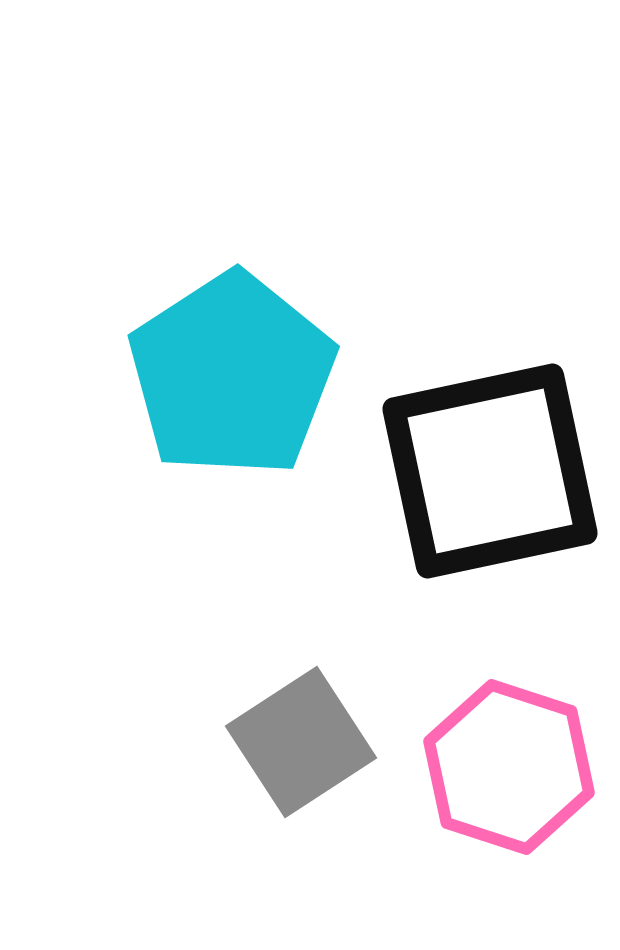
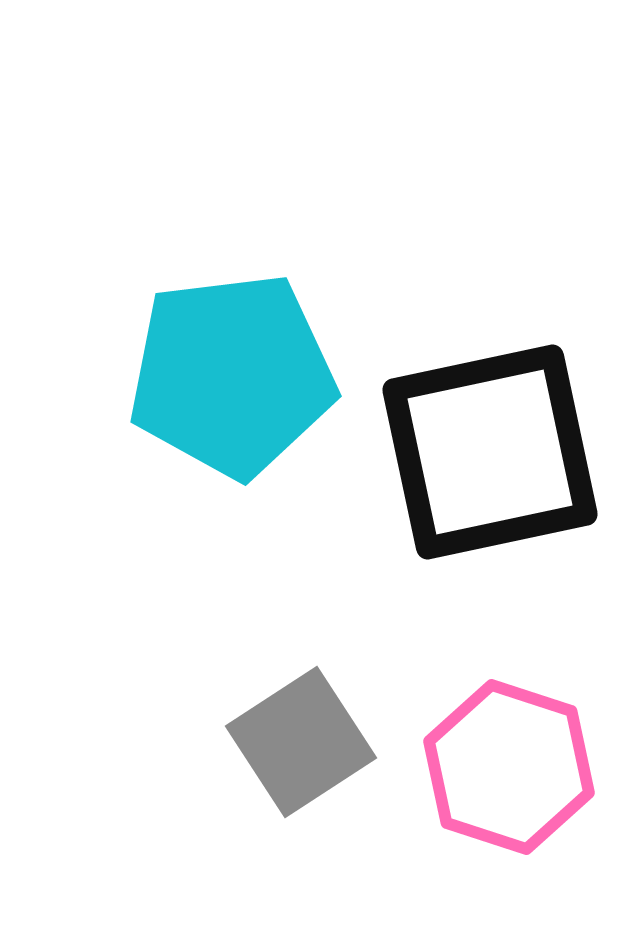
cyan pentagon: rotated 26 degrees clockwise
black square: moved 19 px up
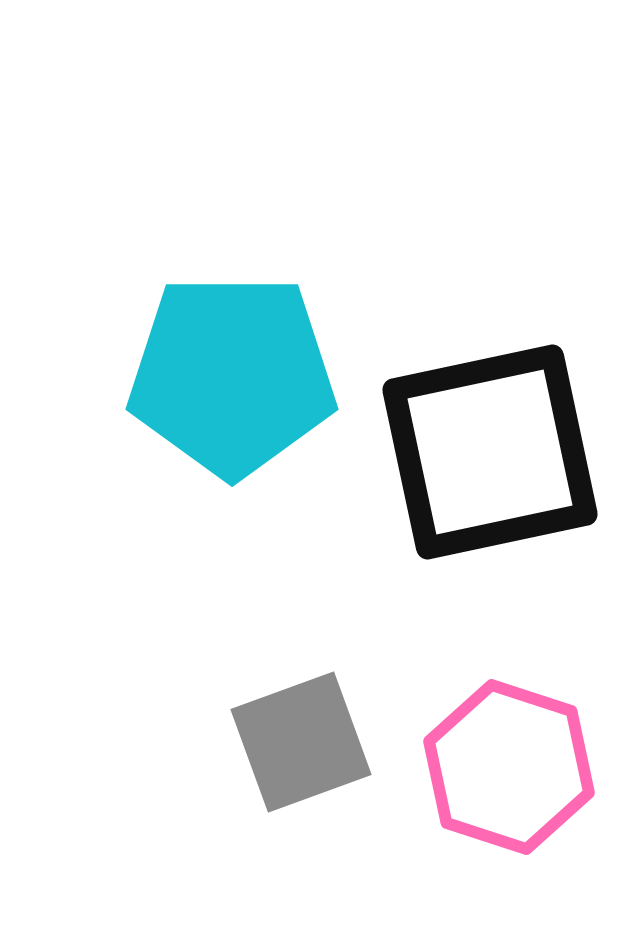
cyan pentagon: rotated 7 degrees clockwise
gray square: rotated 13 degrees clockwise
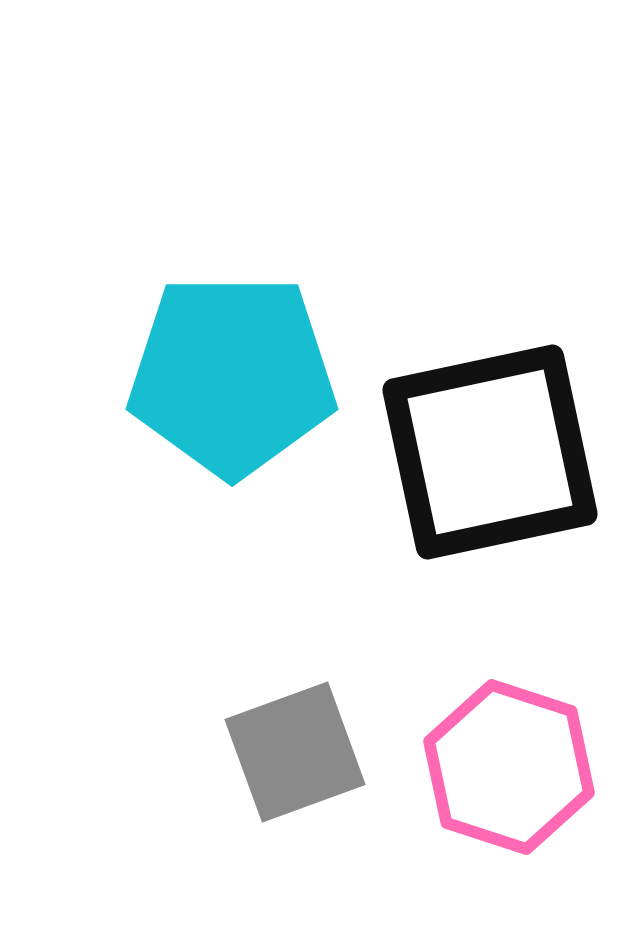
gray square: moved 6 px left, 10 px down
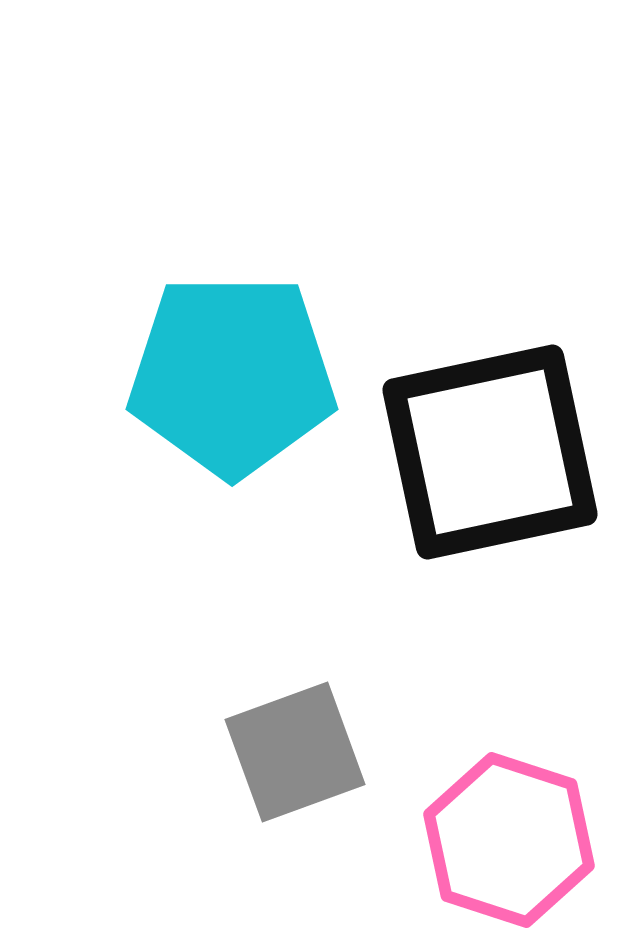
pink hexagon: moved 73 px down
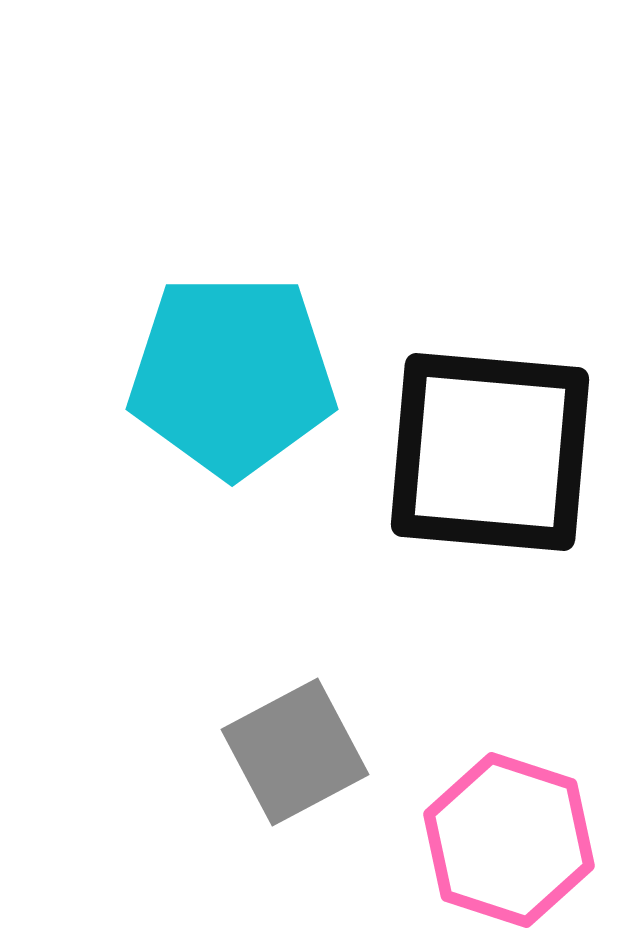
black square: rotated 17 degrees clockwise
gray square: rotated 8 degrees counterclockwise
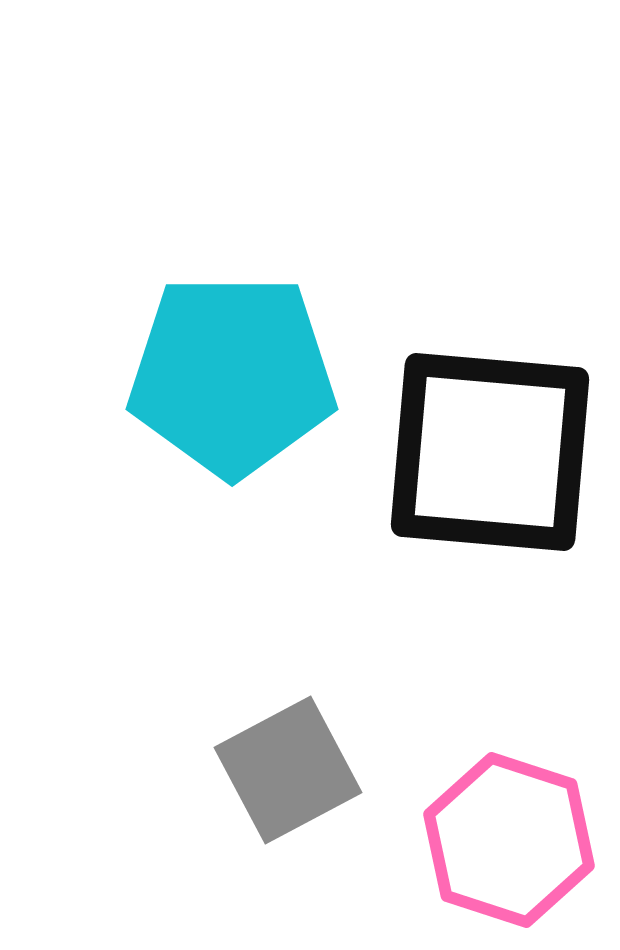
gray square: moved 7 px left, 18 px down
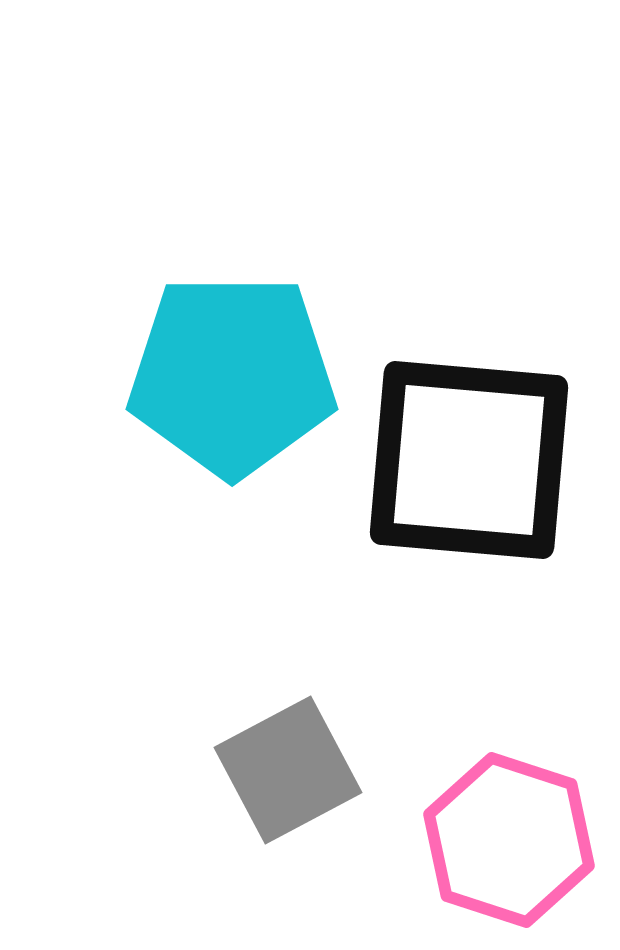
black square: moved 21 px left, 8 px down
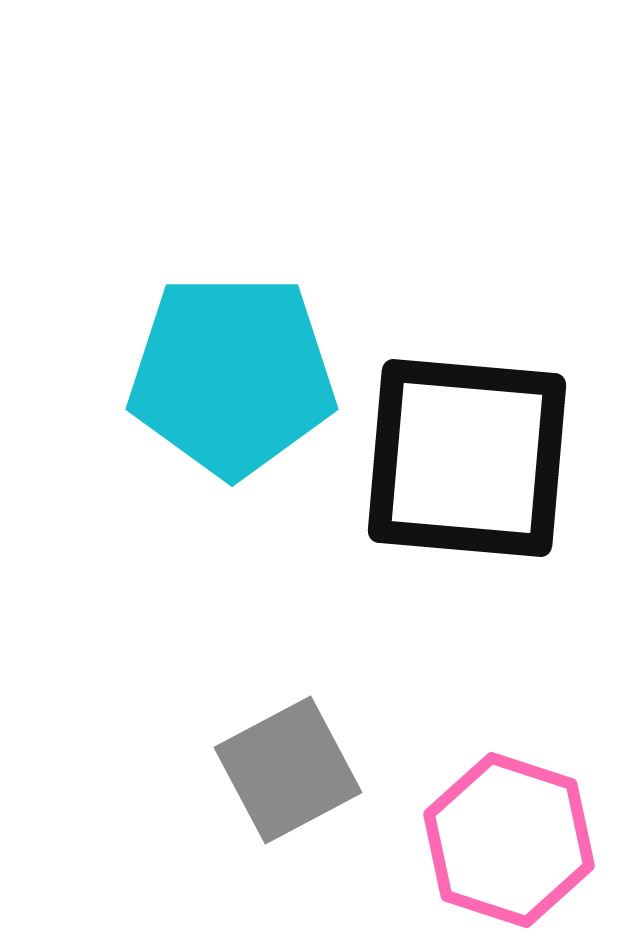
black square: moved 2 px left, 2 px up
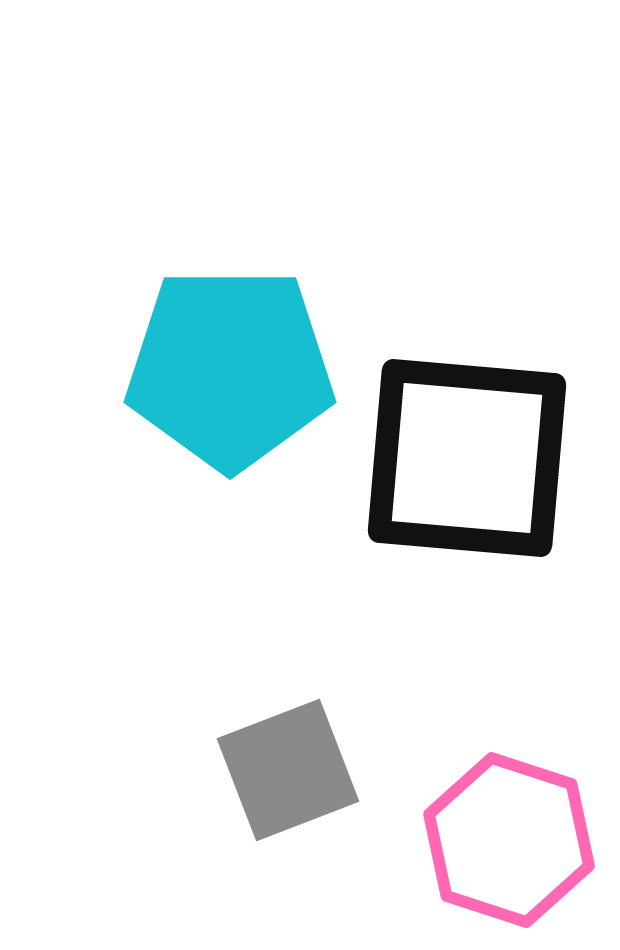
cyan pentagon: moved 2 px left, 7 px up
gray square: rotated 7 degrees clockwise
